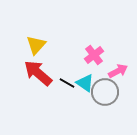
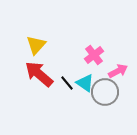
red arrow: moved 1 px right, 1 px down
black line: rotated 21 degrees clockwise
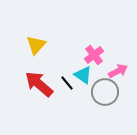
red arrow: moved 10 px down
cyan triangle: moved 2 px left, 8 px up
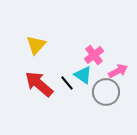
gray circle: moved 1 px right
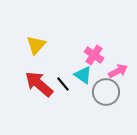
pink cross: rotated 18 degrees counterclockwise
black line: moved 4 px left, 1 px down
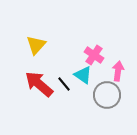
pink arrow: rotated 54 degrees counterclockwise
black line: moved 1 px right
gray circle: moved 1 px right, 3 px down
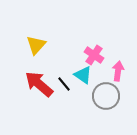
gray circle: moved 1 px left, 1 px down
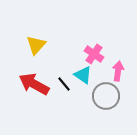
pink cross: moved 1 px up
red arrow: moved 5 px left; rotated 12 degrees counterclockwise
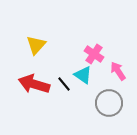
pink arrow: rotated 42 degrees counterclockwise
red arrow: rotated 12 degrees counterclockwise
gray circle: moved 3 px right, 7 px down
